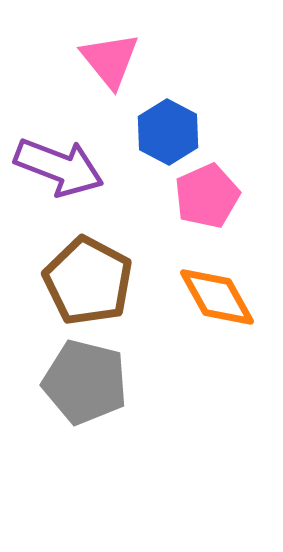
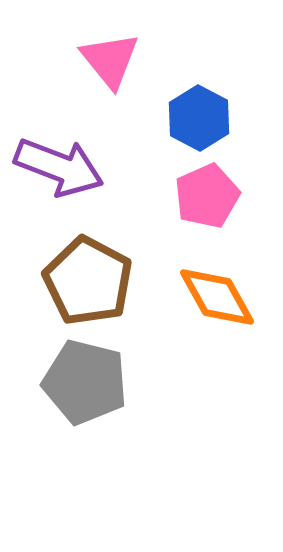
blue hexagon: moved 31 px right, 14 px up
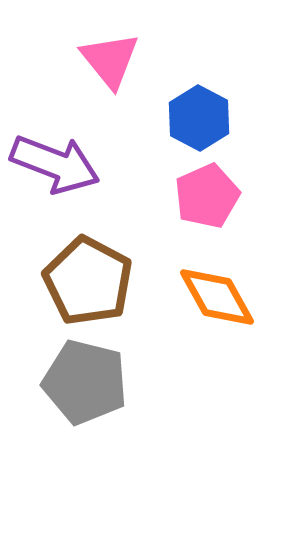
purple arrow: moved 4 px left, 3 px up
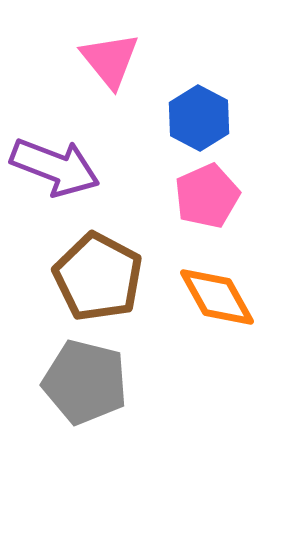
purple arrow: moved 3 px down
brown pentagon: moved 10 px right, 4 px up
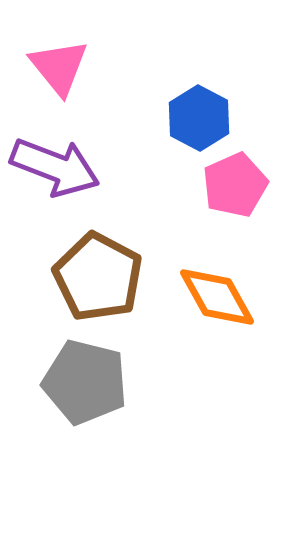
pink triangle: moved 51 px left, 7 px down
pink pentagon: moved 28 px right, 11 px up
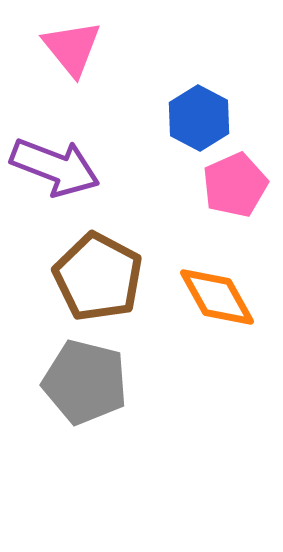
pink triangle: moved 13 px right, 19 px up
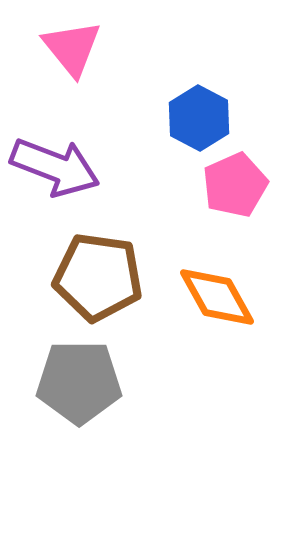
brown pentagon: rotated 20 degrees counterclockwise
gray pentagon: moved 6 px left; rotated 14 degrees counterclockwise
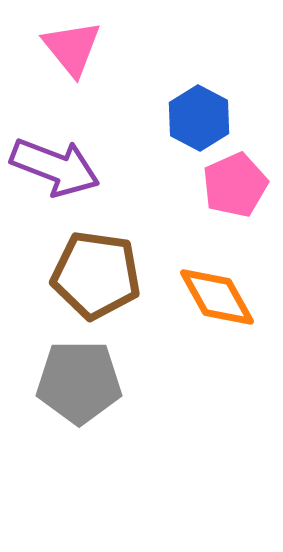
brown pentagon: moved 2 px left, 2 px up
